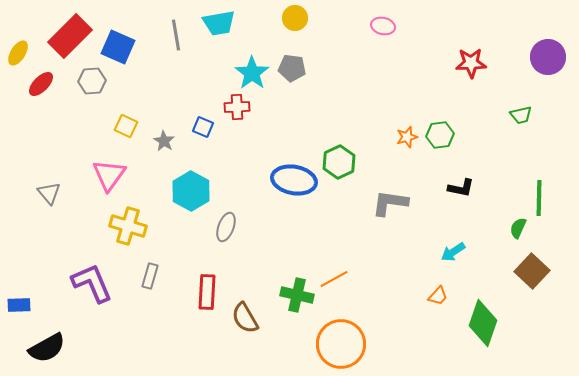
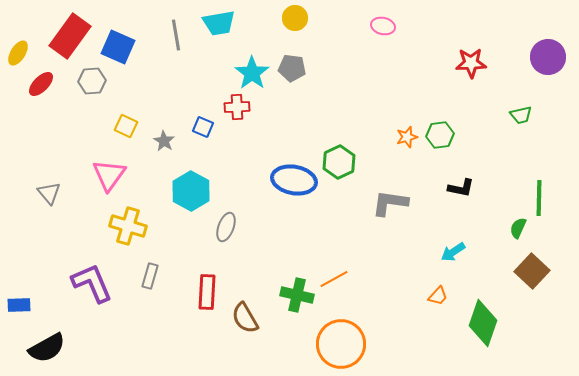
red rectangle at (70, 36): rotated 9 degrees counterclockwise
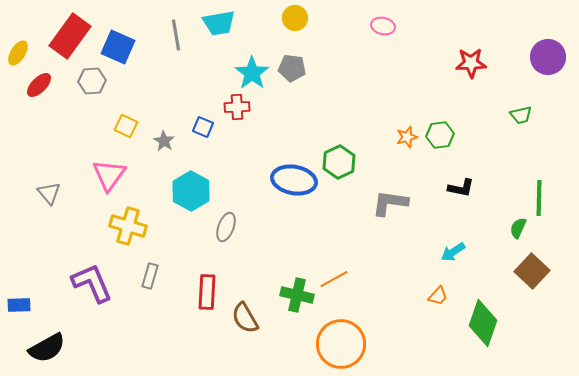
red ellipse at (41, 84): moved 2 px left, 1 px down
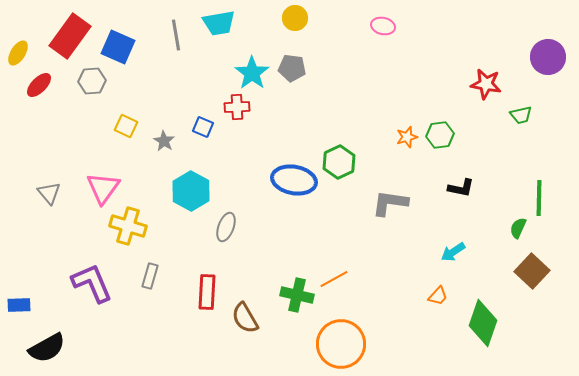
red star at (471, 63): moved 15 px right, 21 px down; rotated 12 degrees clockwise
pink triangle at (109, 175): moved 6 px left, 13 px down
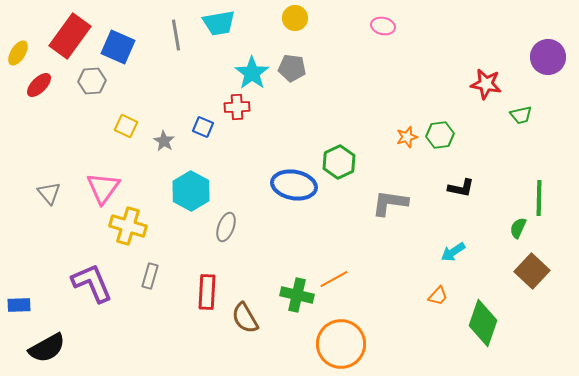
blue ellipse at (294, 180): moved 5 px down
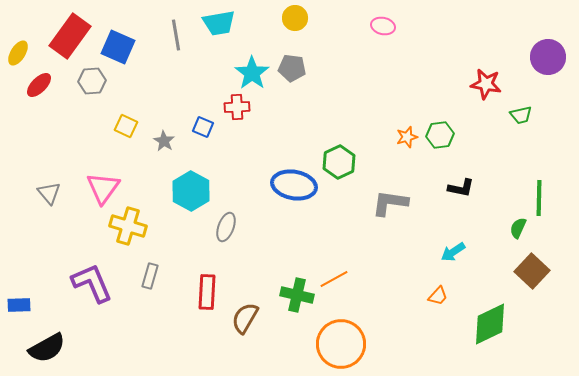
brown semicircle at (245, 318): rotated 60 degrees clockwise
green diamond at (483, 323): moved 7 px right, 1 px down; rotated 45 degrees clockwise
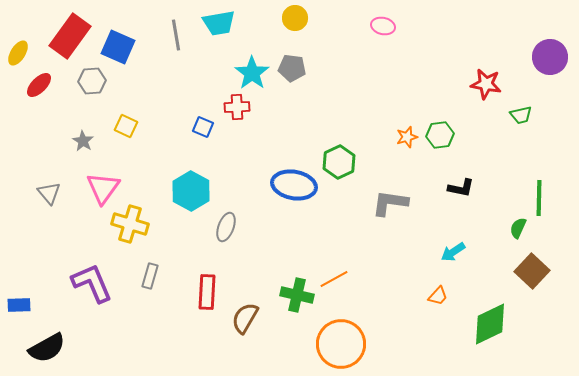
purple circle at (548, 57): moved 2 px right
gray star at (164, 141): moved 81 px left
yellow cross at (128, 226): moved 2 px right, 2 px up
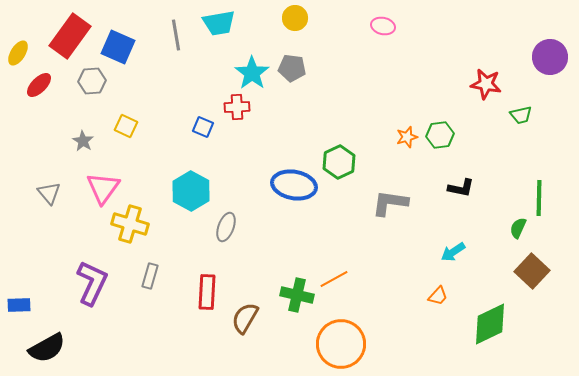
purple L-shape at (92, 283): rotated 48 degrees clockwise
